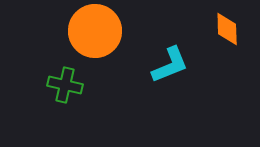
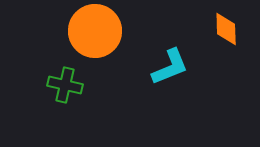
orange diamond: moved 1 px left
cyan L-shape: moved 2 px down
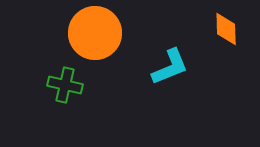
orange circle: moved 2 px down
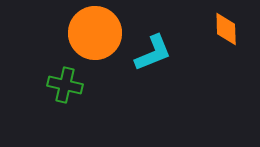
cyan L-shape: moved 17 px left, 14 px up
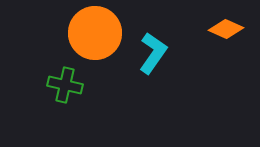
orange diamond: rotated 64 degrees counterclockwise
cyan L-shape: rotated 33 degrees counterclockwise
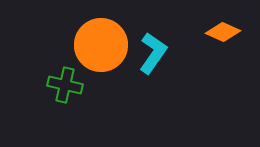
orange diamond: moved 3 px left, 3 px down
orange circle: moved 6 px right, 12 px down
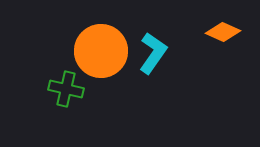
orange circle: moved 6 px down
green cross: moved 1 px right, 4 px down
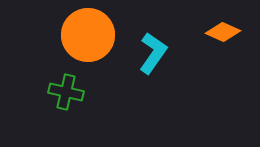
orange circle: moved 13 px left, 16 px up
green cross: moved 3 px down
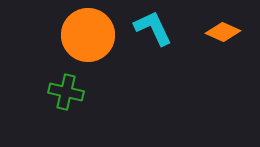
cyan L-shape: moved 25 px up; rotated 60 degrees counterclockwise
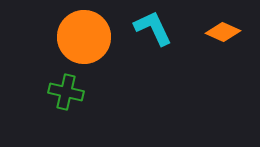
orange circle: moved 4 px left, 2 px down
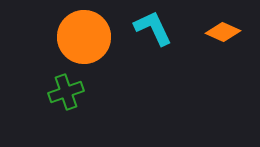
green cross: rotated 32 degrees counterclockwise
